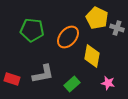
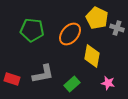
orange ellipse: moved 2 px right, 3 px up
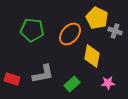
gray cross: moved 2 px left, 3 px down
pink star: rotated 16 degrees counterclockwise
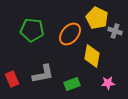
red rectangle: rotated 49 degrees clockwise
green rectangle: rotated 21 degrees clockwise
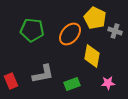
yellow pentagon: moved 2 px left
red rectangle: moved 1 px left, 2 px down
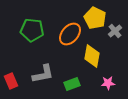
gray cross: rotated 32 degrees clockwise
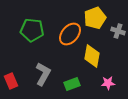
yellow pentagon: rotated 25 degrees clockwise
gray cross: moved 3 px right; rotated 32 degrees counterclockwise
gray L-shape: rotated 50 degrees counterclockwise
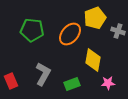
yellow diamond: moved 1 px right, 4 px down
